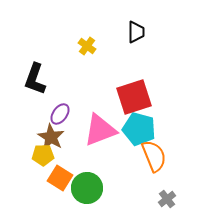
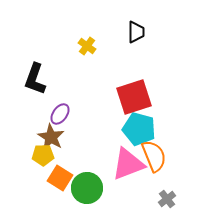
pink triangle: moved 28 px right, 34 px down
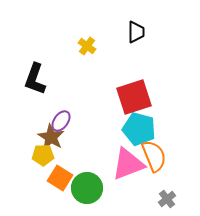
purple ellipse: moved 1 px right, 7 px down
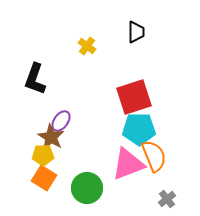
cyan pentagon: rotated 16 degrees counterclockwise
orange square: moved 16 px left
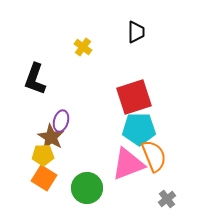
yellow cross: moved 4 px left, 1 px down
purple ellipse: rotated 20 degrees counterclockwise
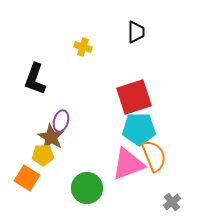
yellow cross: rotated 18 degrees counterclockwise
orange square: moved 17 px left
gray cross: moved 5 px right, 3 px down
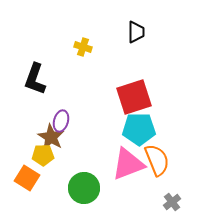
orange semicircle: moved 3 px right, 4 px down
green circle: moved 3 px left
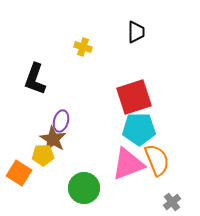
brown star: moved 2 px right, 2 px down
orange square: moved 8 px left, 5 px up
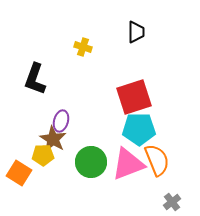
green circle: moved 7 px right, 26 px up
